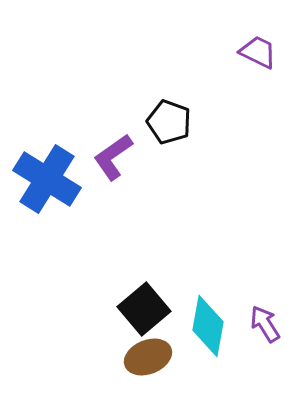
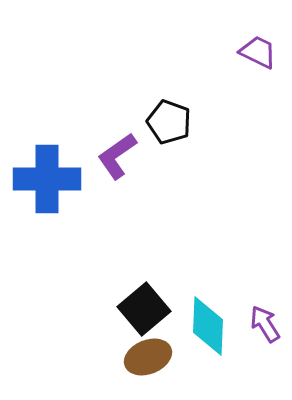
purple L-shape: moved 4 px right, 1 px up
blue cross: rotated 32 degrees counterclockwise
cyan diamond: rotated 8 degrees counterclockwise
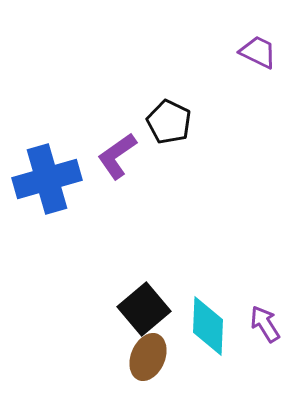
black pentagon: rotated 6 degrees clockwise
blue cross: rotated 16 degrees counterclockwise
brown ellipse: rotated 45 degrees counterclockwise
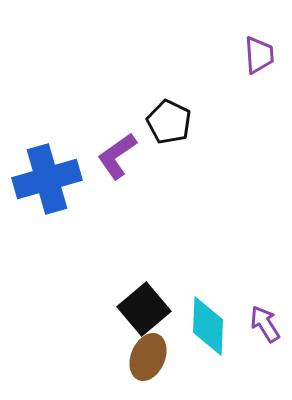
purple trapezoid: moved 1 px right, 3 px down; rotated 60 degrees clockwise
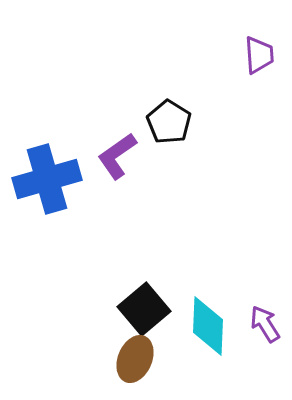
black pentagon: rotated 6 degrees clockwise
brown ellipse: moved 13 px left, 2 px down
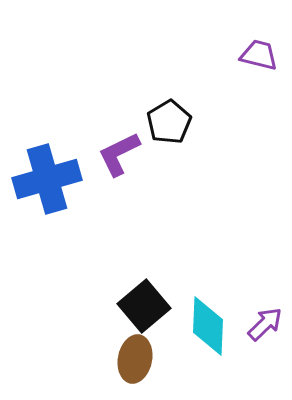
purple trapezoid: rotated 72 degrees counterclockwise
black pentagon: rotated 9 degrees clockwise
purple L-shape: moved 2 px right, 2 px up; rotated 9 degrees clockwise
black square: moved 3 px up
purple arrow: rotated 78 degrees clockwise
brown ellipse: rotated 12 degrees counterclockwise
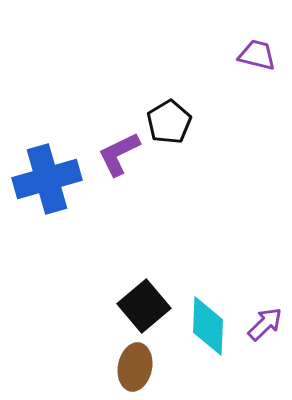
purple trapezoid: moved 2 px left
brown ellipse: moved 8 px down
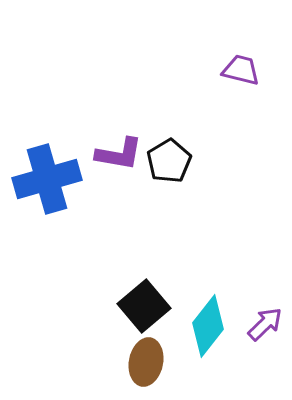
purple trapezoid: moved 16 px left, 15 px down
black pentagon: moved 39 px down
purple L-shape: rotated 144 degrees counterclockwise
cyan diamond: rotated 36 degrees clockwise
brown ellipse: moved 11 px right, 5 px up
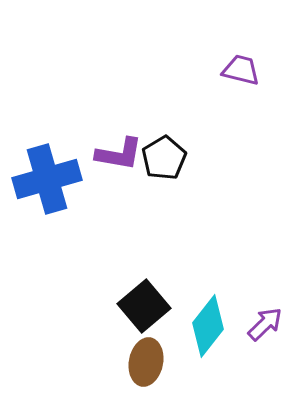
black pentagon: moved 5 px left, 3 px up
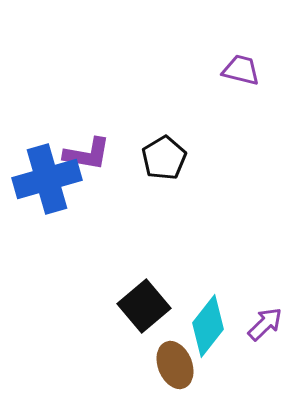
purple L-shape: moved 32 px left
brown ellipse: moved 29 px right, 3 px down; rotated 33 degrees counterclockwise
